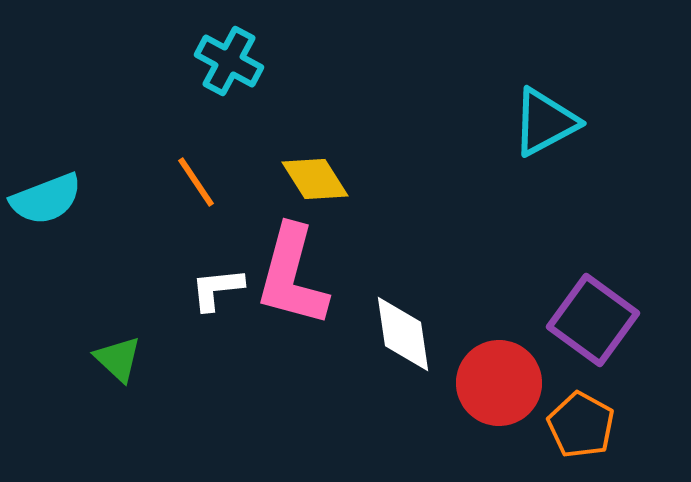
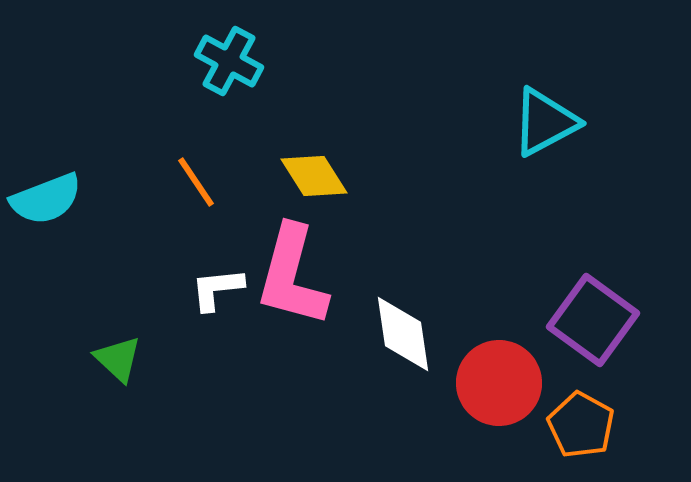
yellow diamond: moved 1 px left, 3 px up
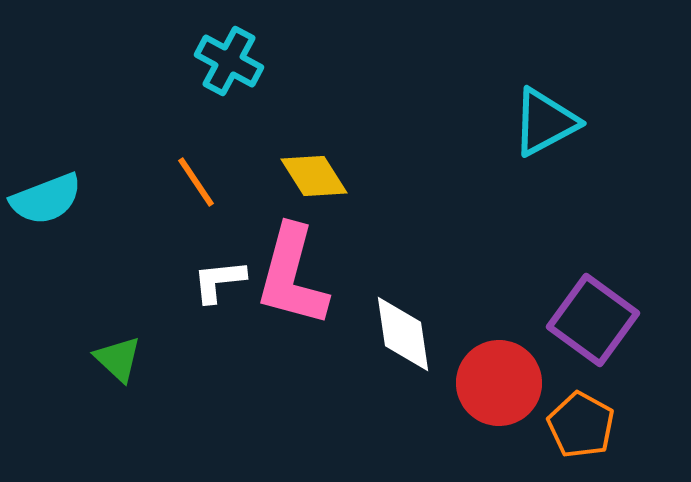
white L-shape: moved 2 px right, 8 px up
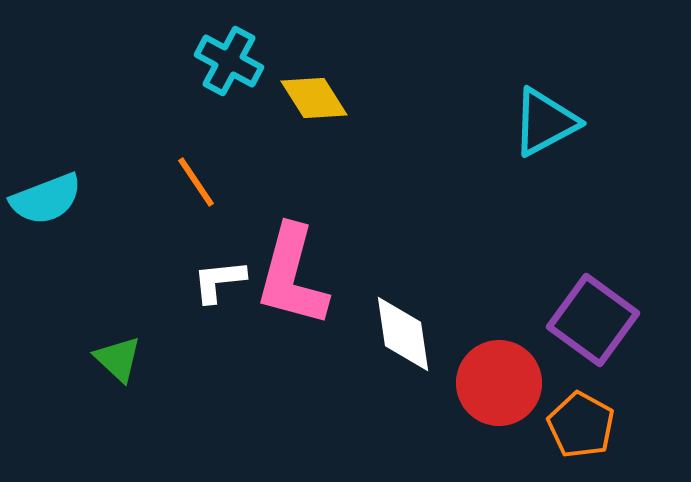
yellow diamond: moved 78 px up
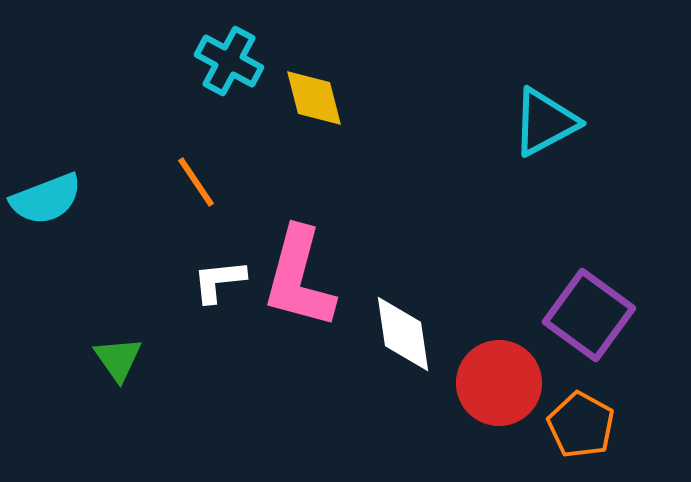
yellow diamond: rotated 18 degrees clockwise
pink L-shape: moved 7 px right, 2 px down
purple square: moved 4 px left, 5 px up
green triangle: rotated 12 degrees clockwise
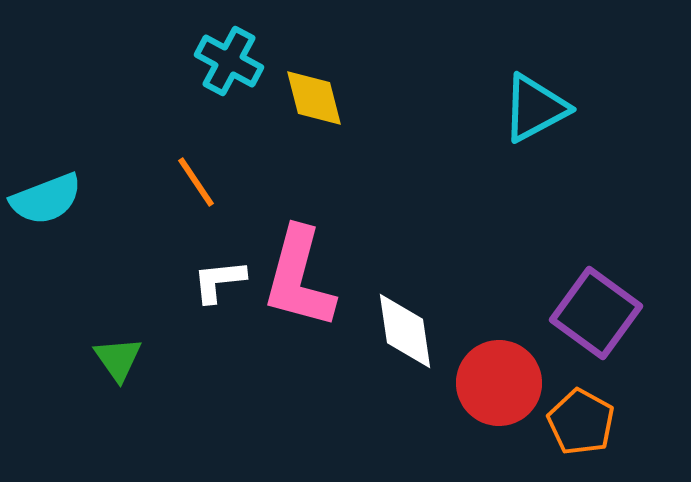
cyan triangle: moved 10 px left, 14 px up
purple square: moved 7 px right, 2 px up
white diamond: moved 2 px right, 3 px up
orange pentagon: moved 3 px up
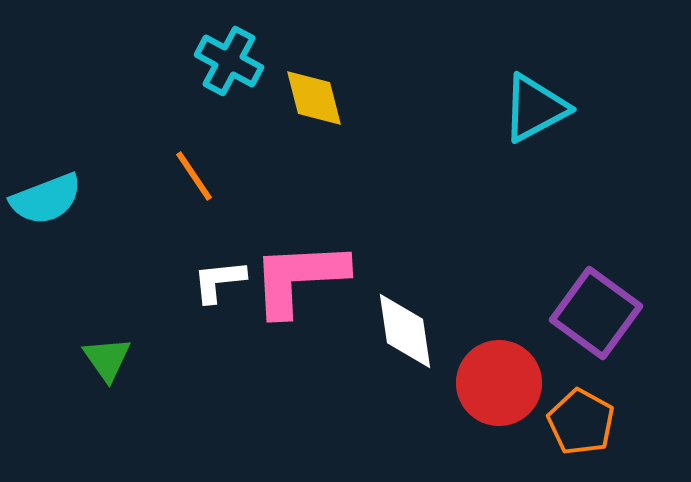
orange line: moved 2 px left, 6 px up
pink L-shape: rotated 72 degrees clockwise
green triangle: moved 11 px left
